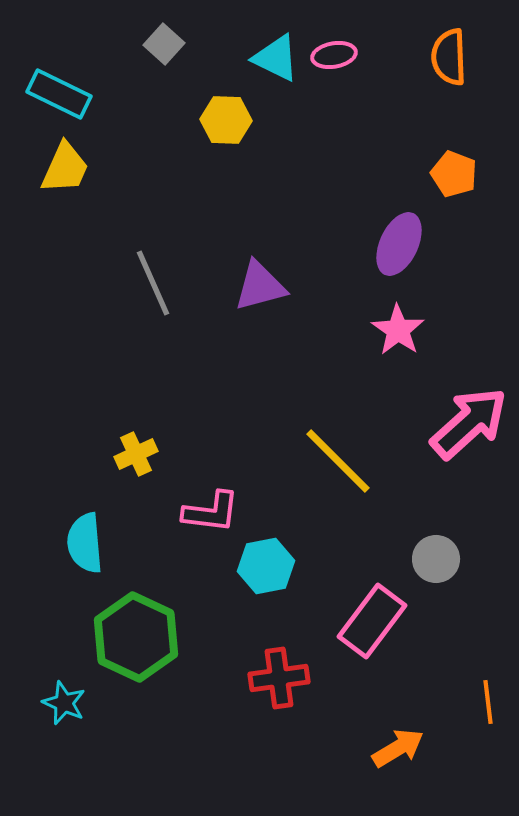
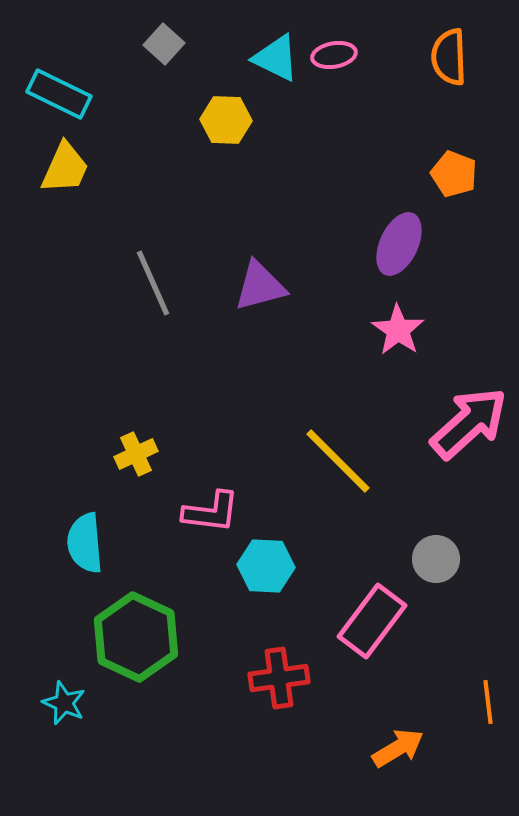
cyan hexagon: rotated 14 degrees clockwise
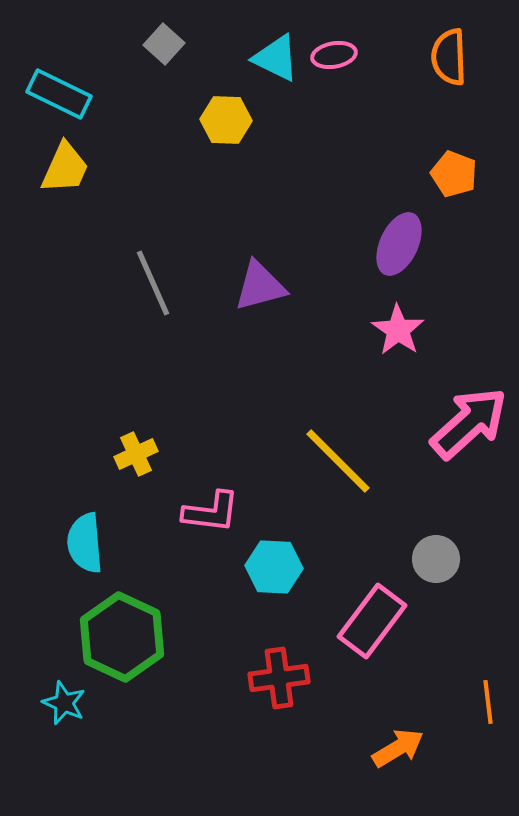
cyan hexagon: moved 8 px right, 1 px down
green hexagon: moved 14 px left
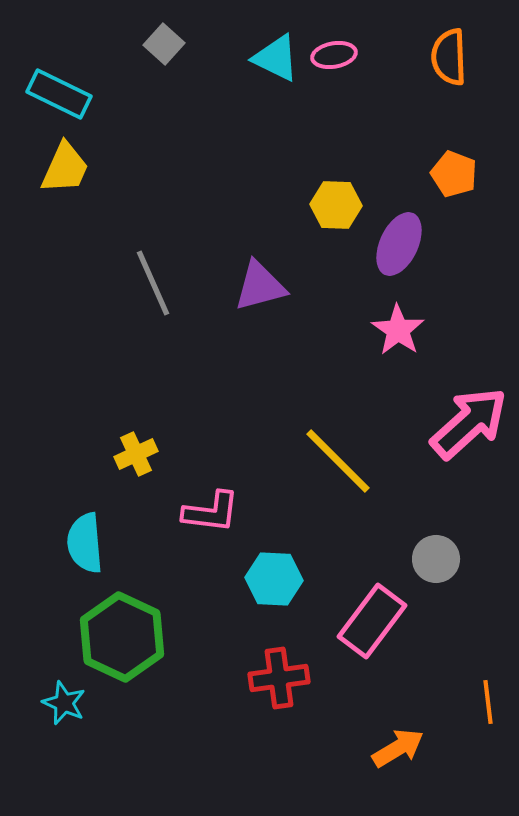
yellow hexagon: moved 110 px right, 85 px down
cyan hexagon: moved 12 px down
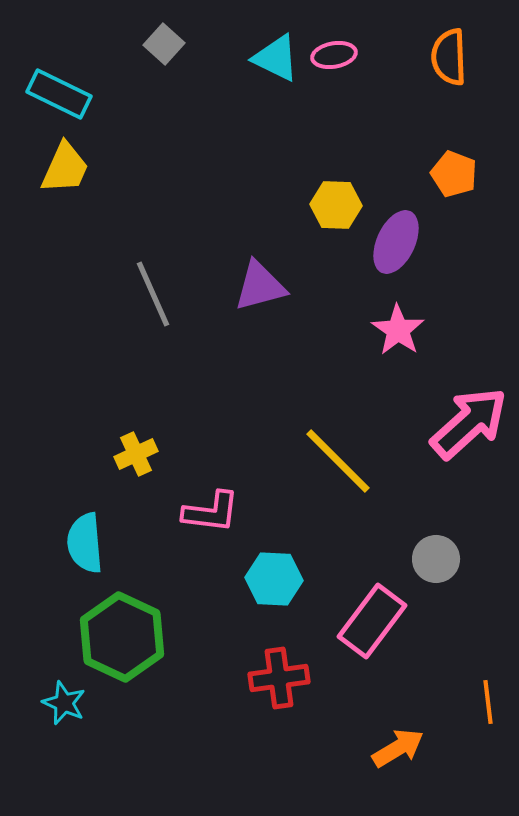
purple ellipse: moved 3 px left, 2 px up
gray line: moved 11 px down
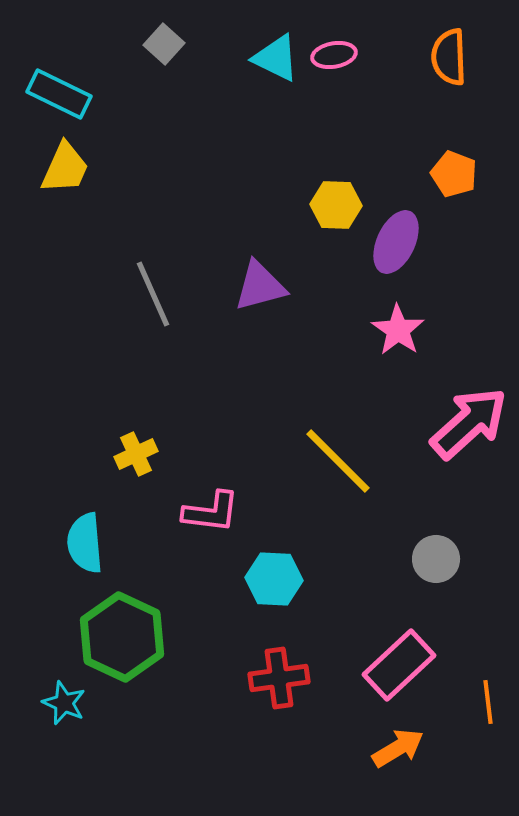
pink rectangle: moved 27 px right, 44 px down; rotated 10 degrees clockwise
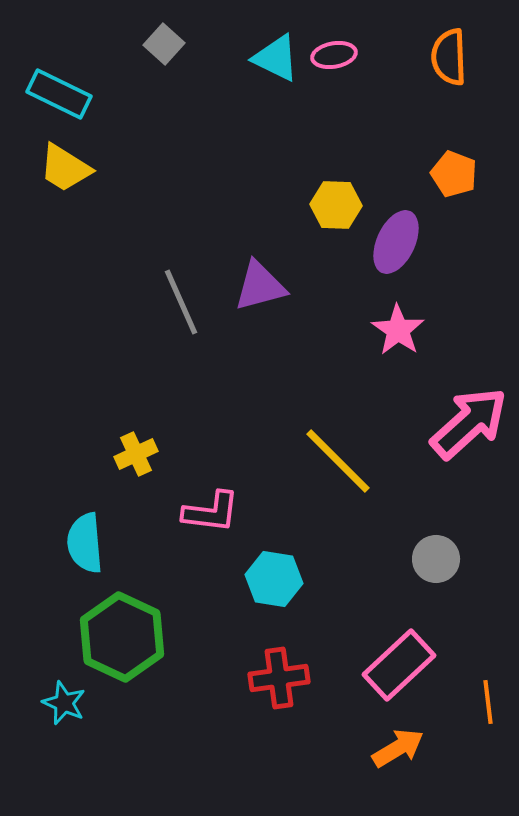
yellow trapezoid: rotated 98 degrees clockwise
gray line: moved 28 px right, 8 px down
cyan hexagon: rotated 6 degrees clockwise
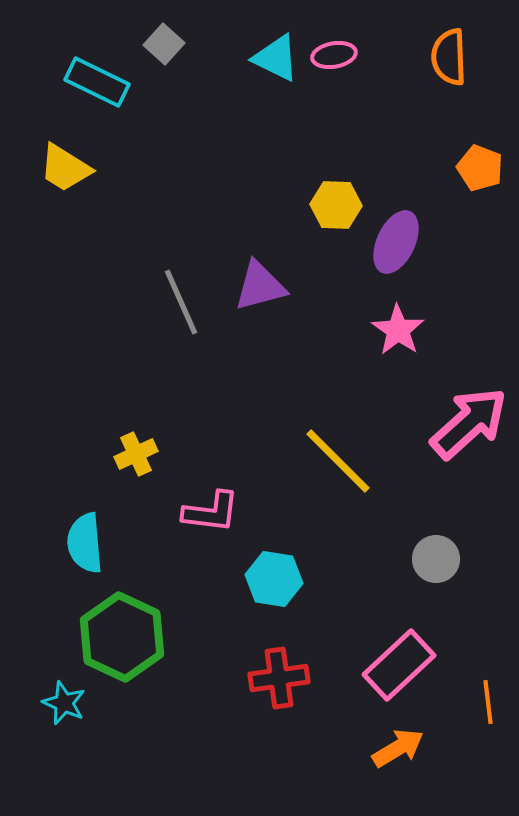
cyan rectangle: moved 38 px right, 12 px up
orange pentagon: moved 26 px right, 6 px up
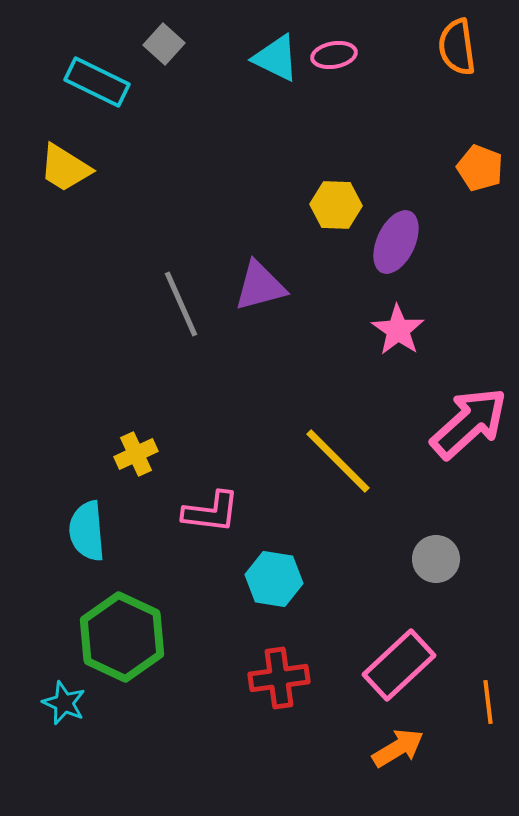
orange semicircle: moved 8 px right, 10 px up; rotated 6 degrees counterclockwise
gray line: moved 2 px down
cyan semicircle: moved 2 px right, 12 px up
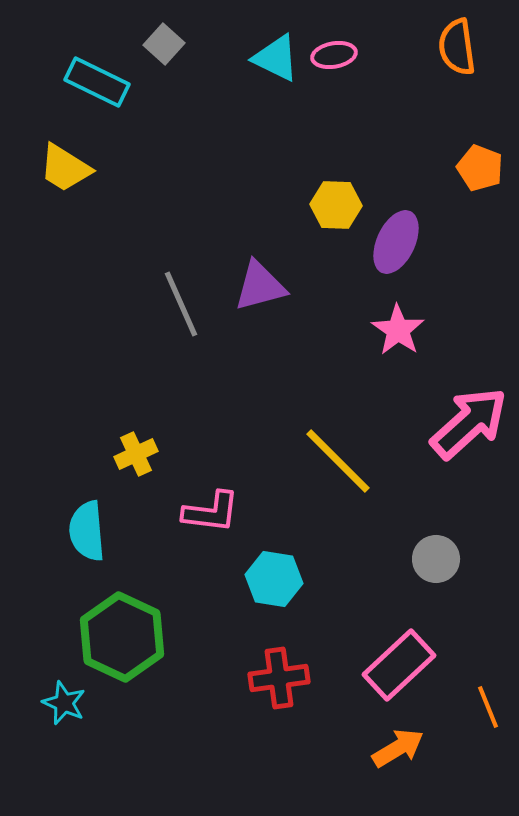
orange line: moved 5 px down; rotated 15 degrees counterclockwise
